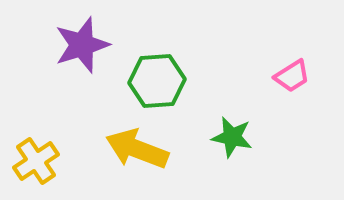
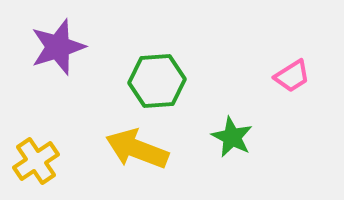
purple star: moved 24 px left, 2 px down
green star: rotated 15 degrees clockwise
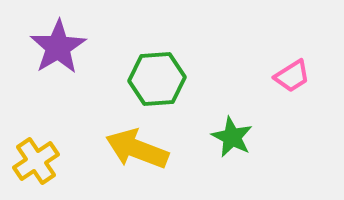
purple star: rotated 14 degrees counterclockwise
green hexagon: moved 2 px up
